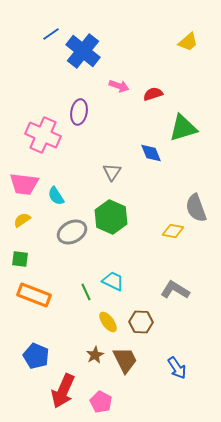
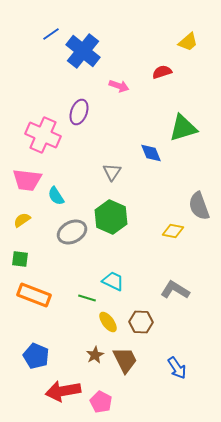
red semicircle: moved 9 px right, 22 px up
purple ellipse: rotated 10 degrees clockwise
pink trapezoid: moved 3 px right, 4 px up
gray semicircle: moved 3 px right, 2 px up
green line: moved 1 px right, 6 px down; rotated 48 degrees counterclockwise
red arrow: rotated 56 degrees clockwise
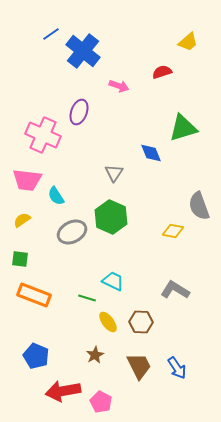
gray triangle: moved 2 px right, 1 px down
brown trapezoid: moved 14 px right, 6 px down
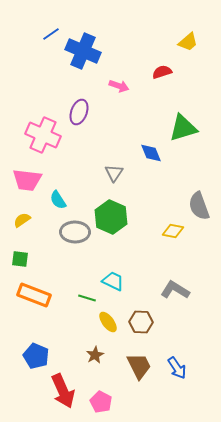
blue cross: rotated 16 degrees counterclockwise
cyan semicircle: moved 2 px right, 4 px down
gray ellipse: moved 3 px right; rotated 28 degrees clockwise
red arrow: rotated 104 degrees counterclockwise
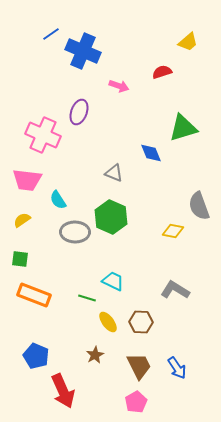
gray triangle: rotated 42 degrees counterclockwise
pink pentagon: moved 35 px right; rotated 15 degrees clockwise
